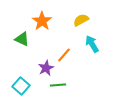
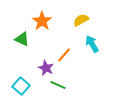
purple star: rotated 21 degrees counterclockwise
green line: rotated 28 degrees clockwise
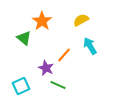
green triangle: moved 2 px right, 1 px up; rotated 14 degrees clockwise
cyan arrow: moved 2 px left, 2 px down
cyan square: rotated 24 degrees clockwise
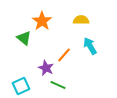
yellow semicircle: rotated 28 degrees clockwise
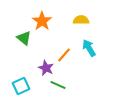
cyan arrow: moved 1 px left, 2 px down
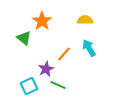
yellow semicircle: moved 4 px right
orange line: moved 1 px up
purple star: moved 1 px down; rotated 21 degrees clockwise
cyan square: moved 8 px right
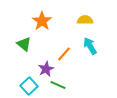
green triangle: moved 6 px down
cyan arrow: moved 1 px right, 2 px up
cyan square: rotated 18 degrees counterclockwise
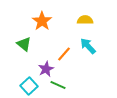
cyan arrow: moved 2 px left; rotated 12 degrees counterclockwise
